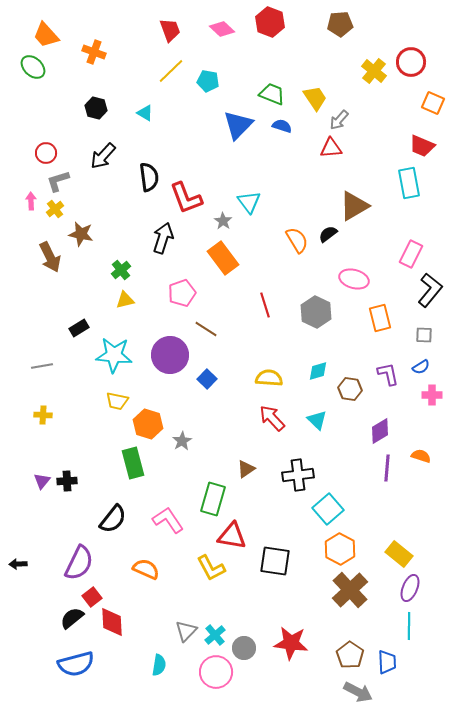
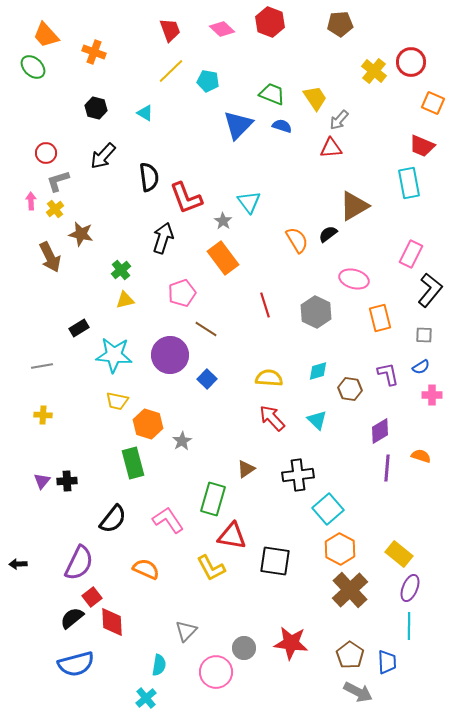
cyan cross at (215, 635): moved 69 px left, 63 px down
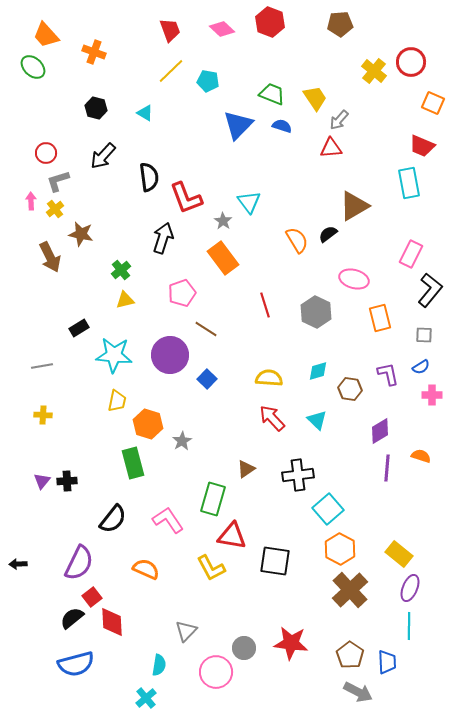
yellow trapezoid at (117, 401): rotated 90 degrees counterclockwise
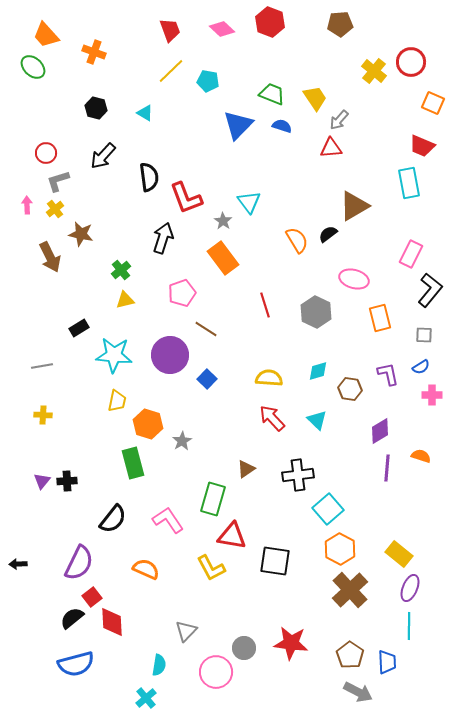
pink arrow at (31, 201): moved 4 px left, 4 px down
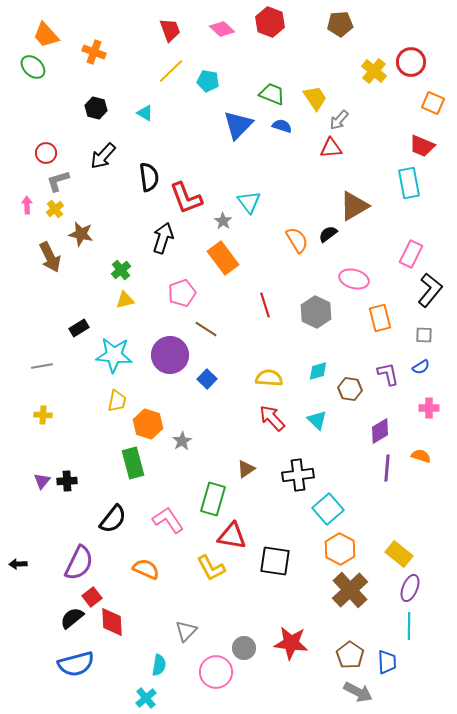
pink cross at (432, 395): moved 3 px left, 13 px down
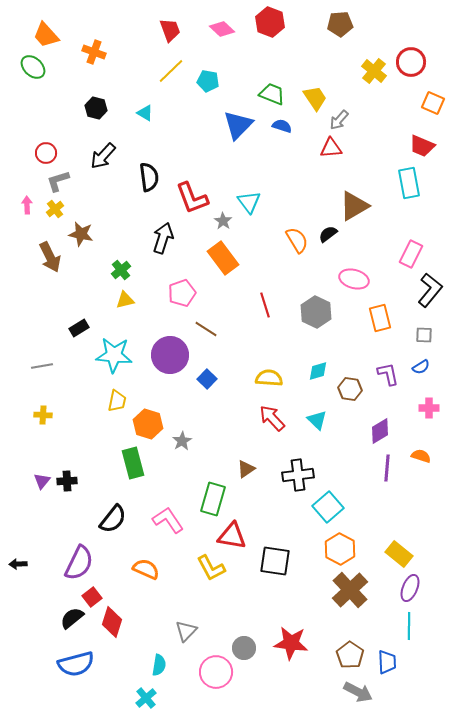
red L-shape at (186, 198): moved 6 px right
cyan square at (328, 509): moved 2 px up
red diamond at (112, 622): rotated 20 degrees clockwise
